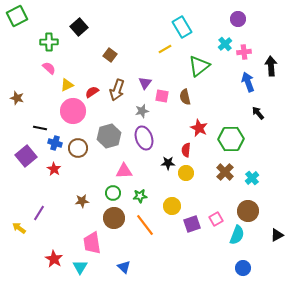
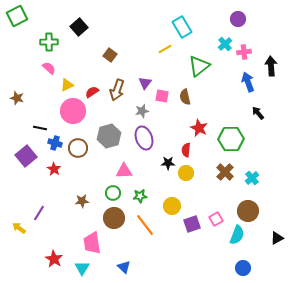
black triangle at (277, 235): moved 3 px down
cyan triangle at (80, 267): moved 2 px right, 1 px down
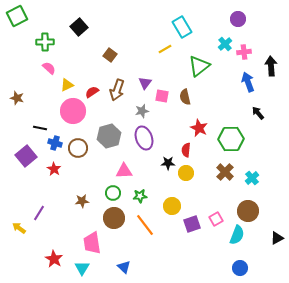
green cross at (49, 42): moved 4 px left
blue circle at (243, 268): moved 3 px left
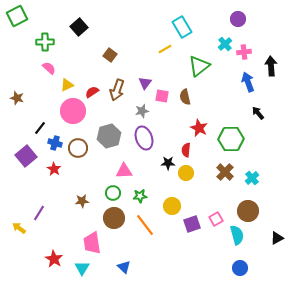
black line at (40, 128): rotated 64 degrees counterclockwise
cyan semicircle at (237, 235): rotated 36 degrees counterclockwise
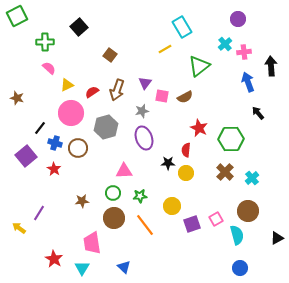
brown semicircle at (185, 97): rotated 105 degrees counterclockwise
pink circle at (73, 111): moved 2 px left, 2 px down
gray hexagon at (109, 136): moved 3 px left, 9 px up
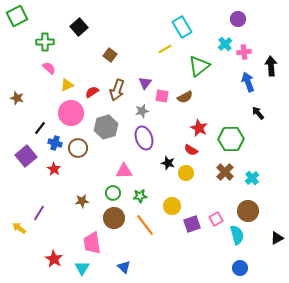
red semicircle at (186, 150): moved 5 px right; rotated 64 degrees counterclockwise
black star at (168, 163): rotated 16 degrees clockwise
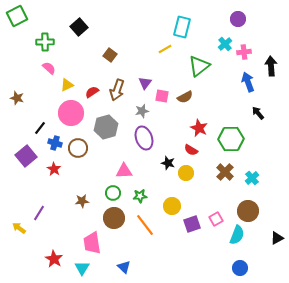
cyan rectangle at (182, 27): rotated 45 degrees clockwise
cyan semicircle at (237, 235): rotated 36 degrees clockwise
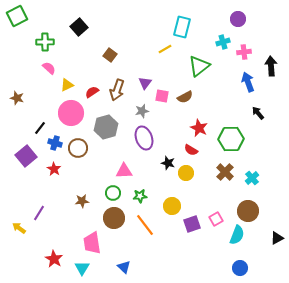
cyan cross at (225, 44): moved 2 px left, 2 px up; rotated 24 degrees clockwise
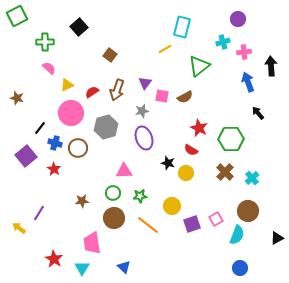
orange line at (145, 225): moved 3 px right; rotated 15 degrees counterclockwise
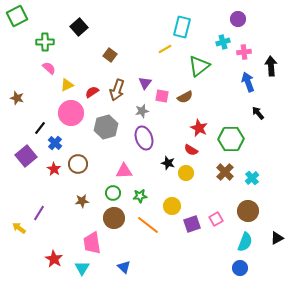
blue cross at (55, 143): rotated 24 degrees clockwise
brown circle at (78, 148): moved 16 px down
cyan semicircle at (237, 235): moved 8 px right, 7 px down
